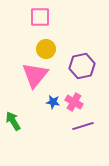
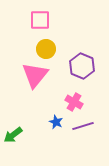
pink square: moved 3 px down
purple hexagon: rotated 25 degrees counterclockwise
blue star: moved 3 px right, 20 px down; rotated 16 degrees clockwise
green arrow: moved 14 px down; rotated 96 degrees counterclockwise
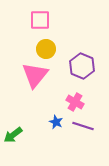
pink cross: moved 1 px right
purple line: rotated 35 degrees clockwise
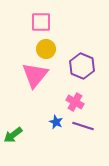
pink square: moved 1 px right, 2 px down
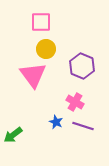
pink triangle: moved 2 px left; rotated 16 degrees counterclockwise
